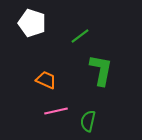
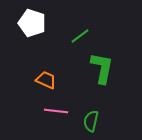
green L-shape: moved 1 px right, 2 px up
pink line: rotated 20 degrees clockwise
green semicircle: moved 3 px right
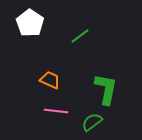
white pentagon: moved 2 px left; rotated 16 degrees clockwise
green L-shape: moved 4 px right, 21 px down
orange trapezoid: moved 4 px right
green semicircle: moved 1 px right, 1 px down; rotated 40 degrees clockwise
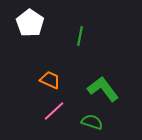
green line: rotated 42 degrees counterclockwise
green L-shape: moved 3 px left; rotated 48 degrees counterclockwise
pink line: moved 2 px left; rotated 50 degrees counterclockwise
green semicircle: rotated 55 degrees clockwise
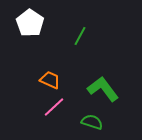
green line: rotated 18 degrees clockwise
pink line: moved 4 px up
